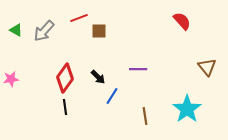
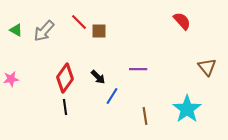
red line: moved 4 px down; rotated 66 degrees clockwise
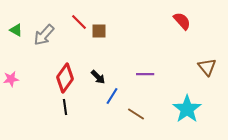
gray arrow: moved 4 px down
purple line: moved 7 px right, 5 px down
brown line: moved 9 px left, 2 px up; rotated 48 degrees counterclockwise
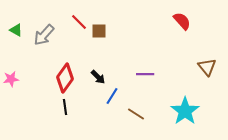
cyan star: moved 2 px left, 2 px down
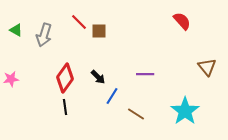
gray arrow: rotated 25 degrees counterclockwise
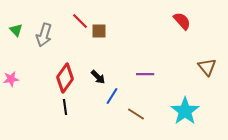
red line: moved 1 px right, 1 px up
green triangle: rotated 16 degrees clockwise
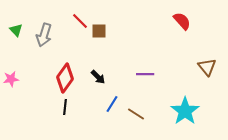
blue line: moved 8 px down
black line: rotated 14 degrees clockwise
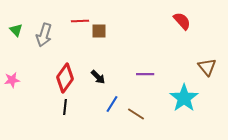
red line: rotated 48 degrees counterclockwise
pink star: moved 1 px right, 1 px down
cyan star: moved 1 px left, 13 px up
